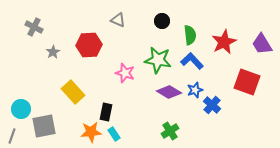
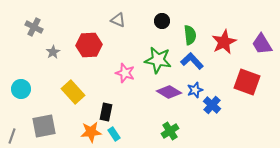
cyan circle: moved 20 px up
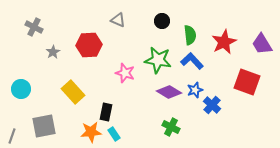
green cross: moved 1 px right, 4 px up; rotated 30 degrees counterclockwise
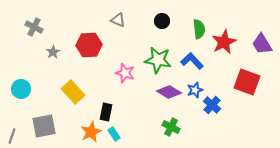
green semicircle: moved 9 px right, 6 px up
orange star: rotated 20 degrees counterclockwise
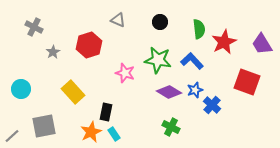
black circle: moved 2 px left, 1 px down
red hexagon: rotated 15 degrees counterclockwise
gray line: rotated 28 degrees clockwise
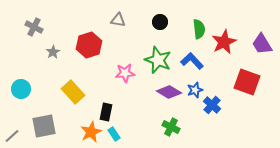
gray triangle: rotated 14 degrees counterclockwise
green star: rotated 12 degrees clockwise
pink star: rotated 24 degrees counterclockwise
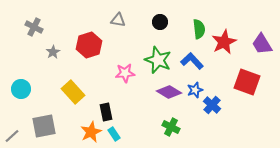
black rectangle: rotated 24 degrees counterclockwise
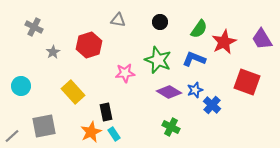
green semicircle: rotated 42 degrees clockwise
purple trapezoid: moved 5 px up
blue L-shape: moved 2 px right, 2 px up; rotated 25 degrees counterclockwise
cyan circle: moved 3 px up
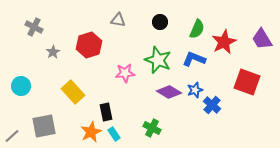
green semicircle: moved 2 px left; rotated 12 degrees counterclockwise
green cross: moved 19 px left, 1 px down
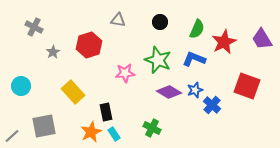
red square: moved 4 px down
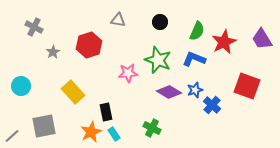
green semicircle: moved 2 px down
pink star: moved 3 px right
